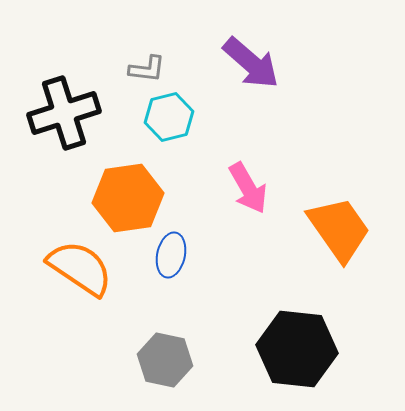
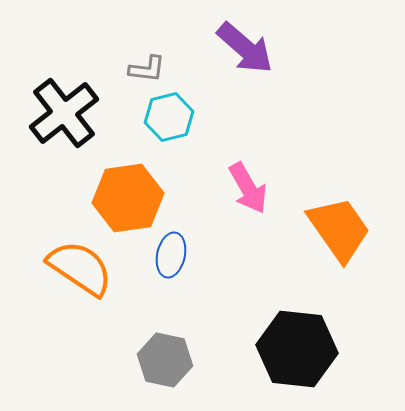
purple arrow: moved 6 px left, 15 px up
black cross: rotated 20 degrees counterclockwise
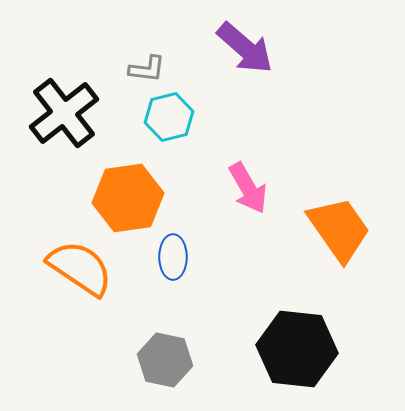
blue ellipse: moved 2 px right, 2 px down; rotated 12 degrees counterclockwise
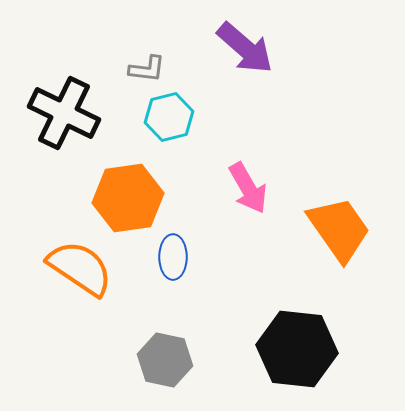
black cross: rotated 26 degrees counterclockwise
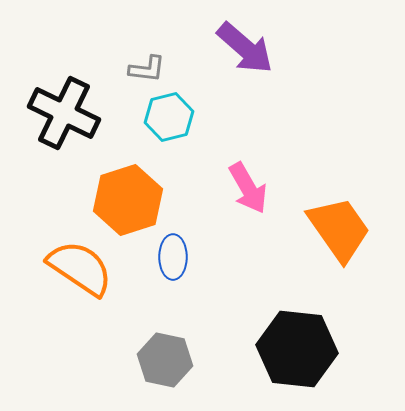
orange hexagon: moved 2 px down; rotated 10 degrees counterclockwise
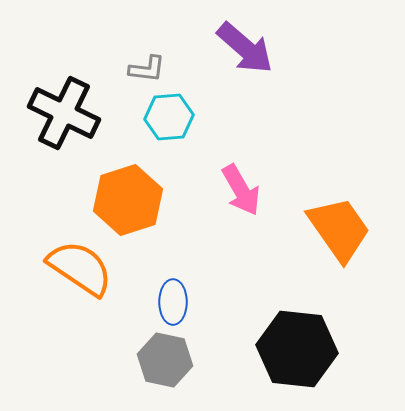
cyan hexagon: rotated 9 degrees clockwise
pink arrow: moved 7 px left, 2 px down
blue ellipse: moved 45 px down
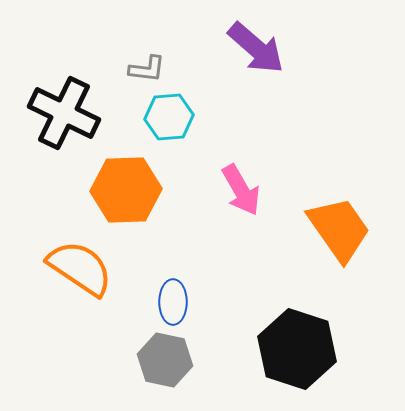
purple arrow: moved 11 px right
orange hexagon: moved 2 px left, 10 px up; rotated 16 degrees clockwise
black hexagon: rotated 12 degrees clockwise
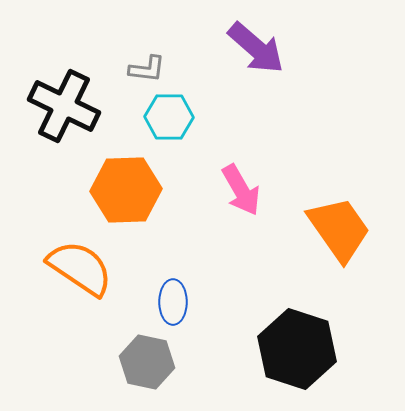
black cross: moved 7 px up
cyan hexagon: rotated 6 degrees clockwise
gray hexagon: moved 18 px left, 2 px down
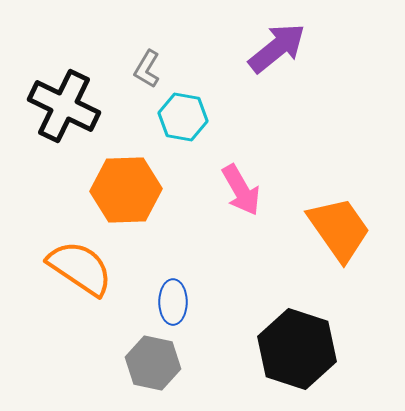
purple arrow: moved 21 px right; rotated 80 degrees counterclockwise
gray L-shape: rotated 114 degrees clockwise
cyan hexagon: moved 14 px right; rotated 9 degrees clockwise
gray hexagon: moved 6 px right, 1 px down
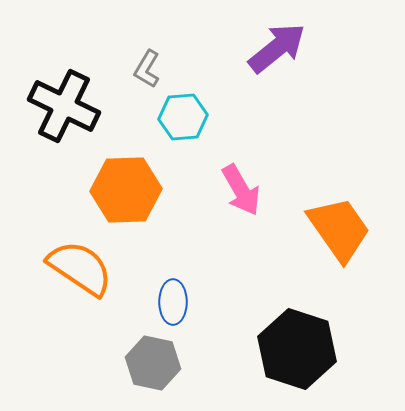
cyan hexagon: rotated 15 degrees counterclockwise
